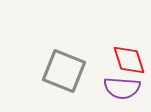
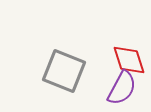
purple semicircle: rotated 66 degrees counterclockwise
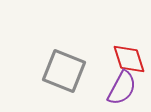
red diamond: moved 1 px up
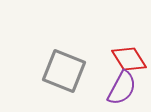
red diamond: rotated 15 degrees counterclockwise
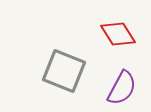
red diamond: moved 11 px left, 25 px up
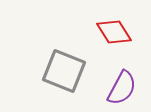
red diamond: moved 4 px left, 2 px up
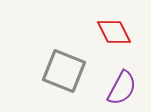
red diamond: rotated 6 degrees clockwise
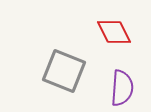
purple semicircle: rotated 24 degrees counterclockwise
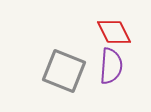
purple semicircle: moved 11 px left, 22 px up
